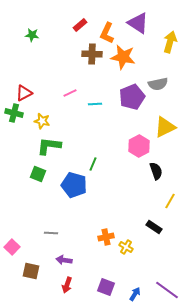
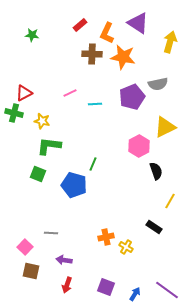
pink square: moved 13 px right
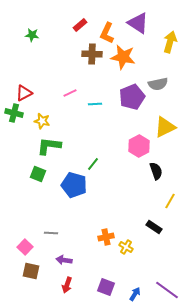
green line: rotated 16 degrees clockwise
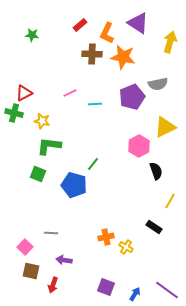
red arrow: moved 14 px left
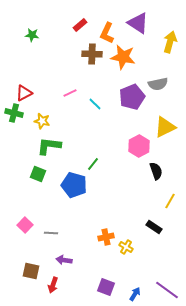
cyan line: rotated 48 degrees clockwise
pink square: moved 22 px up
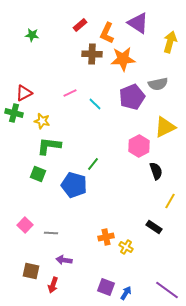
orange star: moved 2 px down; rotated 15 degrees counterclockwise
blue arrow: moved 9 px left, 1 px up
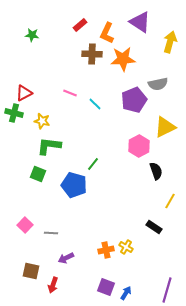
purple triangle: moved 2 px right, 1 px up
pink line: rotated 48 degrees clockwise
purple pentagon: moved 2 px right, 3 px down
orange cross: moved 13 px down
purple arrow: moved 2 px right, 2 px up; rotated 35 degrees counterclockwise
purple line: rotated 70 degrees clockwise
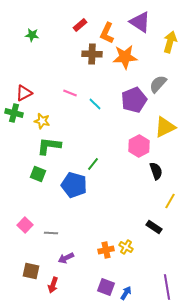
orange star: moved 2 px right, 2 px up
gray semicircle: rotated 144 degrees clockwise
purple line: moved 3 px up; rotated 25 degrees counterclockwise
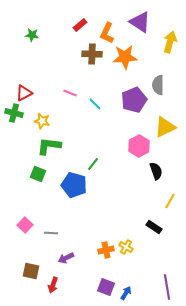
gray semicircle: moved 1 px down; rotated 42 degrees counterclockwise
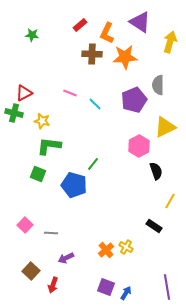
black rectangle: moved 1 px up
orange cross: rotated 28 degrees counterclockwise
brown square: rotated 30 degrees clockwise
